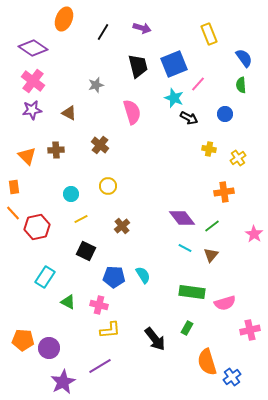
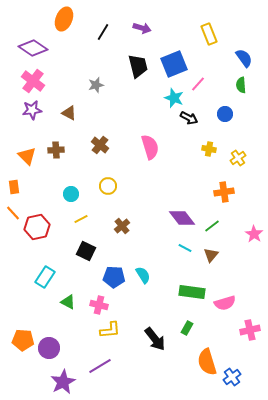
pink semicircle at (132, 112): moved 18 px right, 35 px down
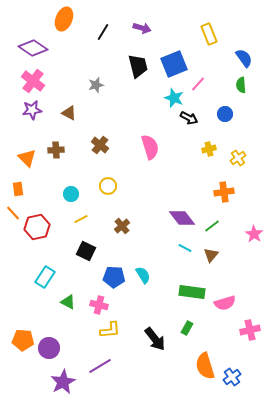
yellow cross at (209, 149): rotated 24 degrees counterclockwise
orange triangle at (27, 156): moved 2 px down
orange rectangle at (14, 187): moved 4 px right, 2 px down
orange semicircle at (207, 362): moved 2 px left, 4 px down
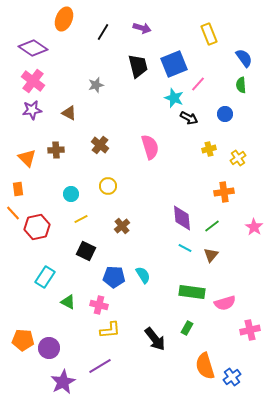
purple diamond at (182, 218): rotated 32 degrees clockwise
pink star at (254, 234): moved 7 px up
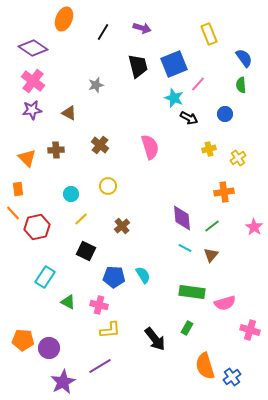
yellow line at (81, 219): rotated 16 degrees counterclockwise
pink cross at (250, 330): rotated 30 degrees clockwise
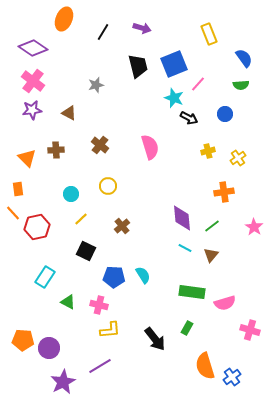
green semicircle at (241, 85): rotated 91 degrees counterclockwise
yellow cross at (209, 149): moved 1 px left, 2 px down
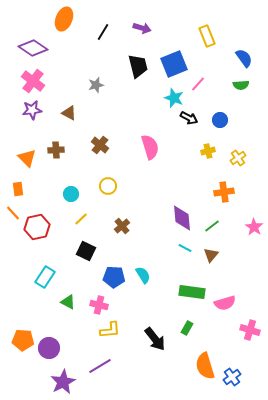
yellow rectangle at (209, 34): moved 2 px left, 2 px down
blue circle at (225, 114): moved 5 px left, 6 px down
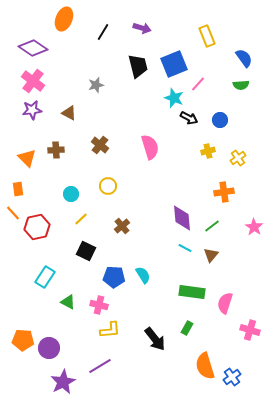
pink semicircle at (225, 303): rotated 125 degrees clockwise
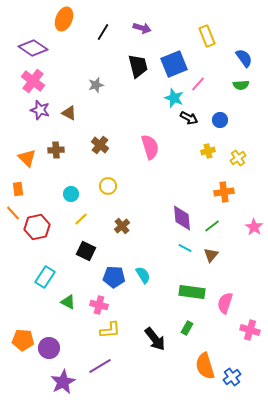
purple star at (32, 110): moved 8 px right; rotated 24 degrees clockwise
